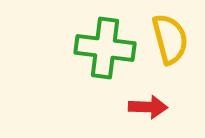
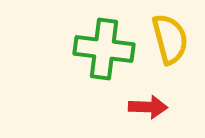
green cross: moved 1 px left, 1 px down
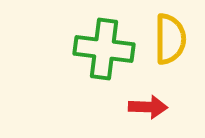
yellow semicircle: rotated 15 degrees clockwise
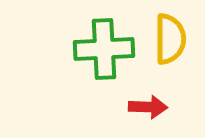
green cross: rotated 10 degrees counterclockwise
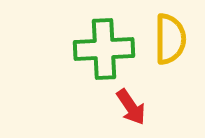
red arrow: moved 17 px left; rotated 54 degrees clockwise
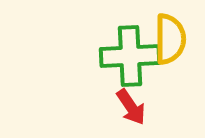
green cross: moved 26 px right, 7 px down
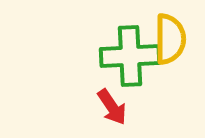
red arrow: moved 19 px left
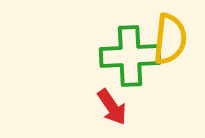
yellow semicircle: rotated 6 degrees clockwise
